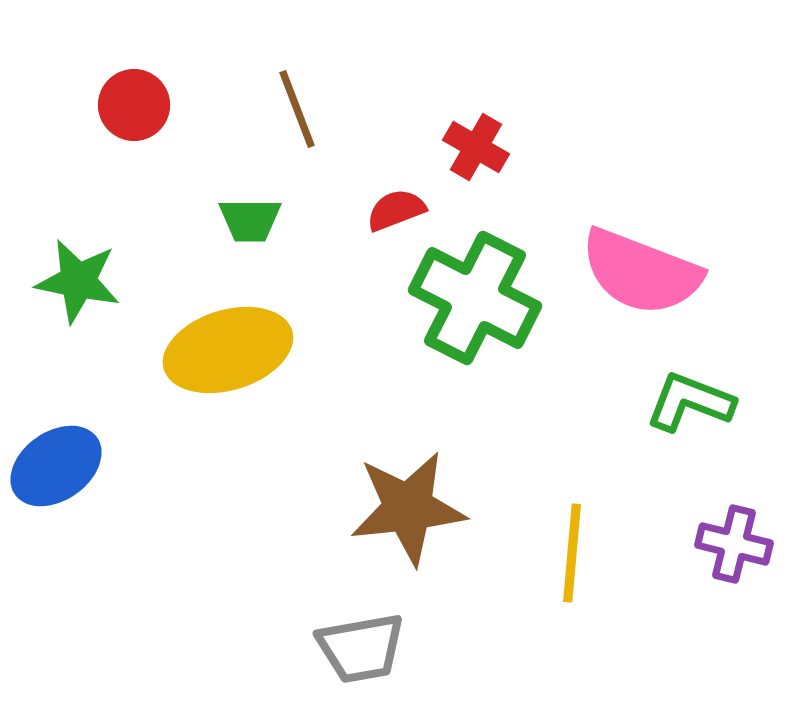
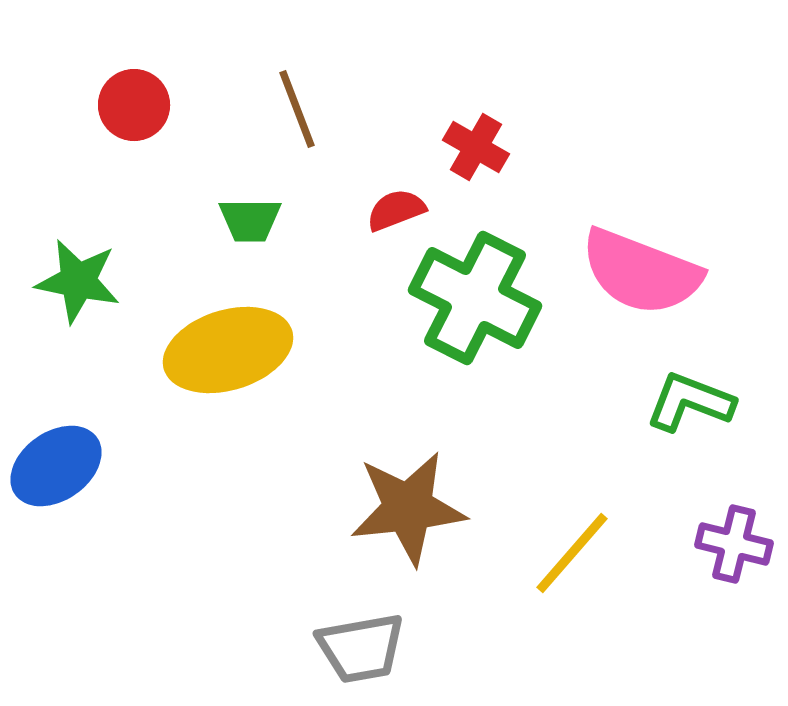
yellow line: rotated 36 degrees clockwise
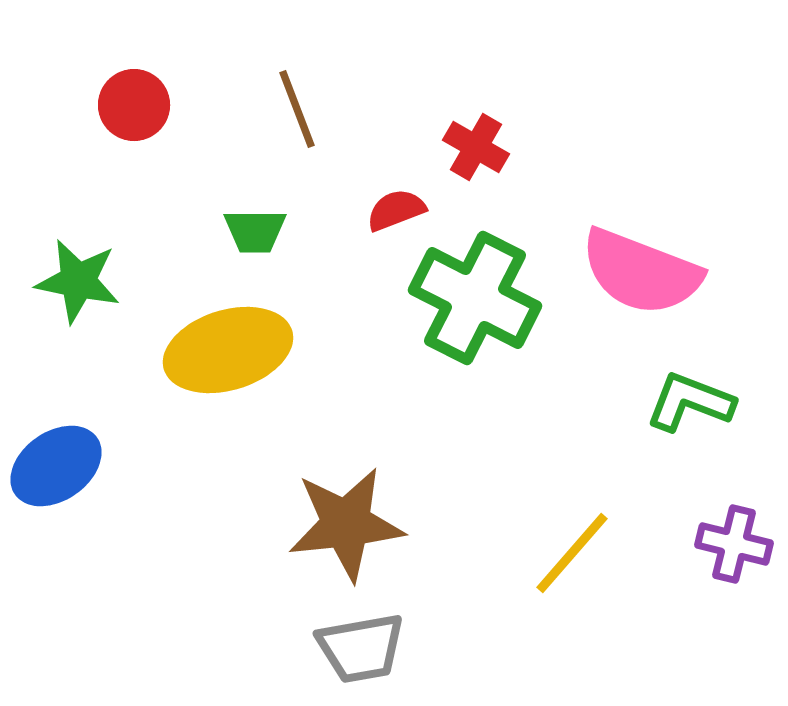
green trapezoid: moved 5 px right, 11 px down
brown star: moved 62 px left, 16 px down
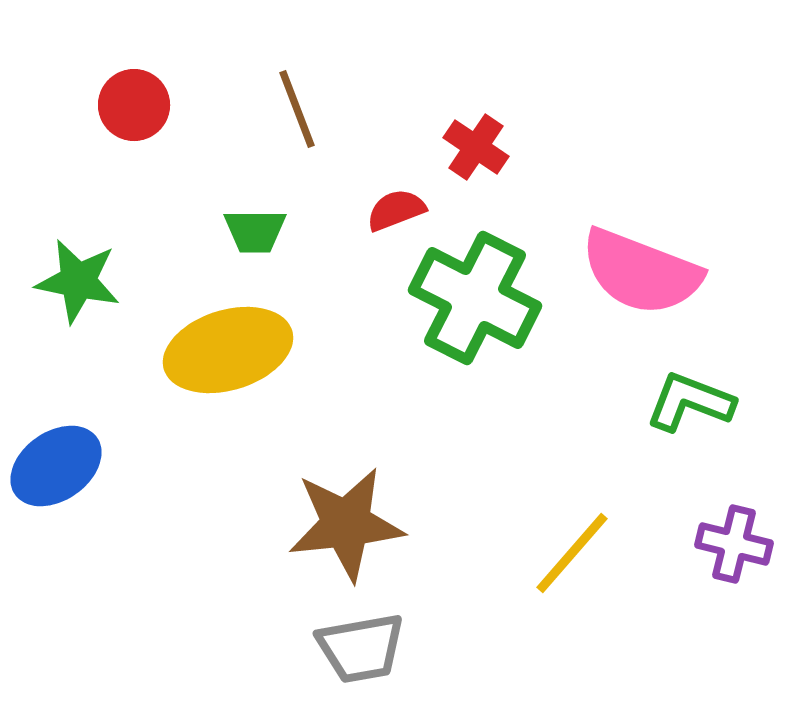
red cross: rotated 4 degrees clockwise
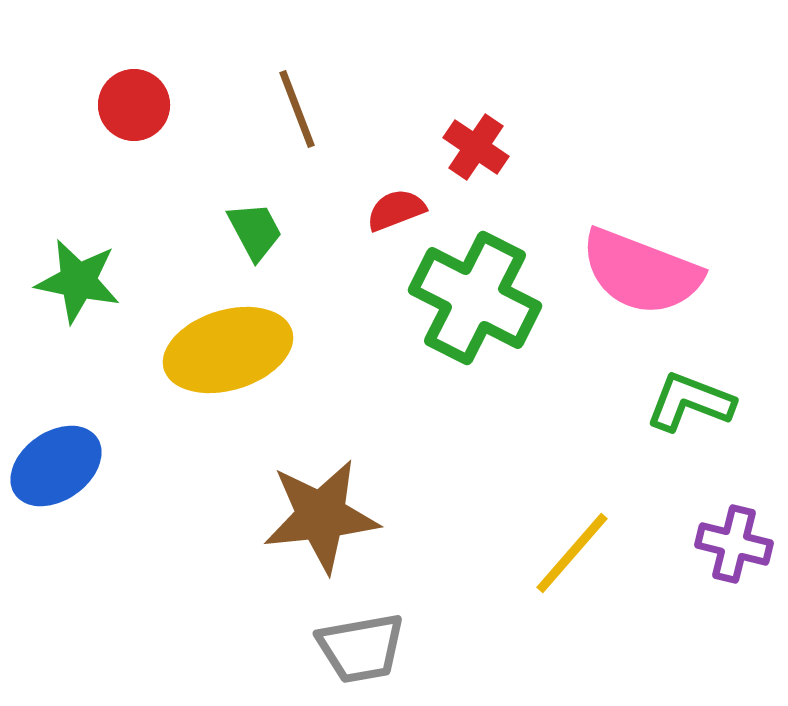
green trapezoid: rotated 118 degrees counterclockwise
brown star: moved 25 px left, 8 px up
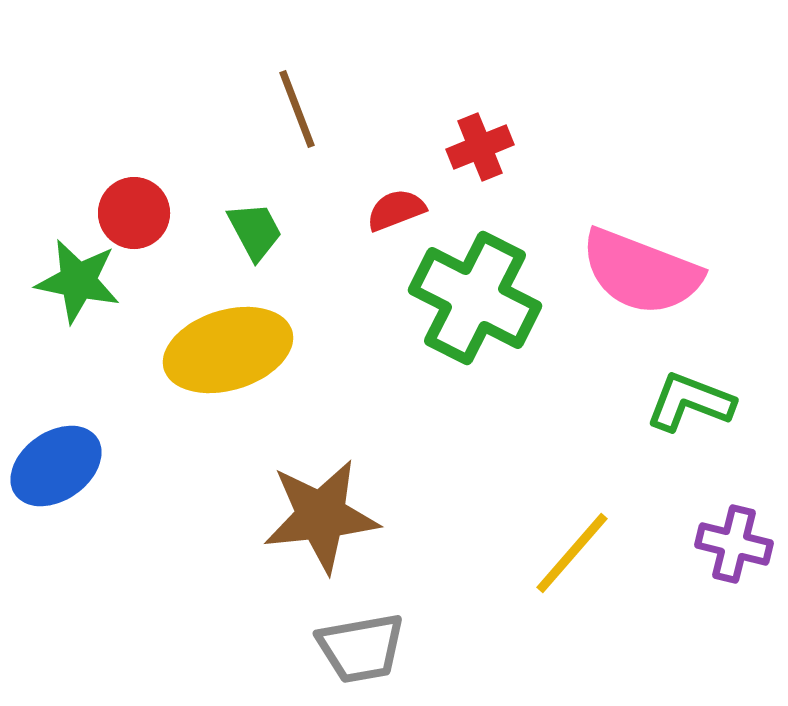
red circle: moved 108 px down
red cross: moved 4 px right; rotated 34 degrees clockwise
